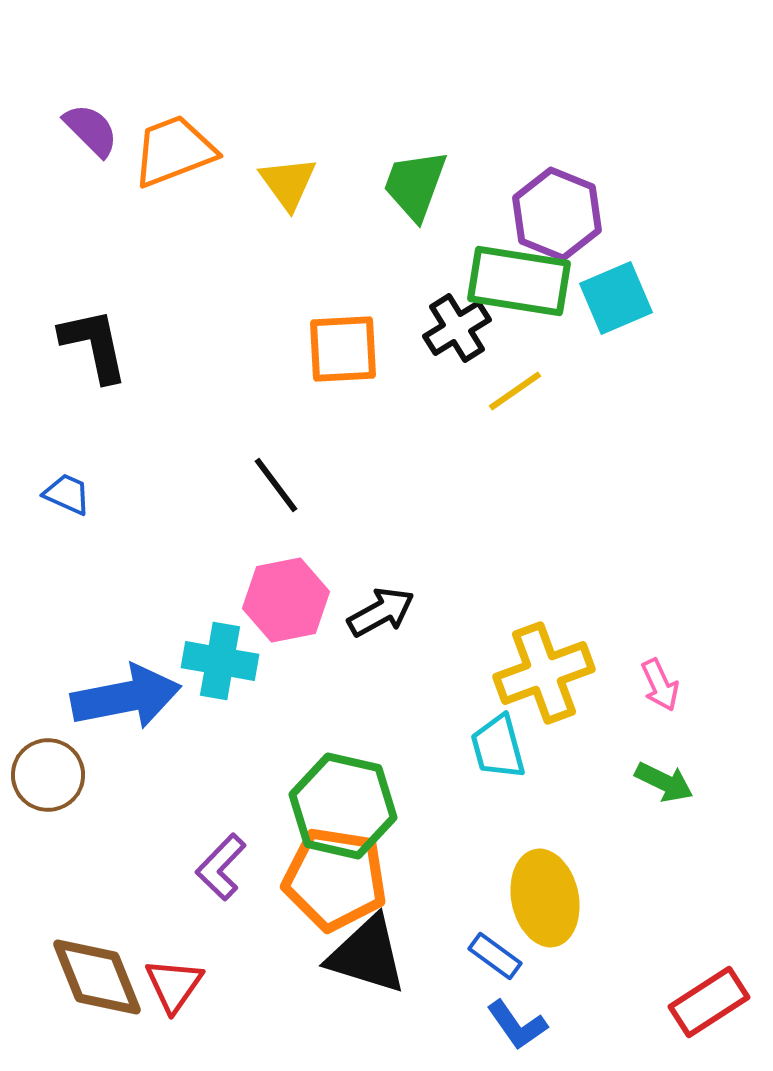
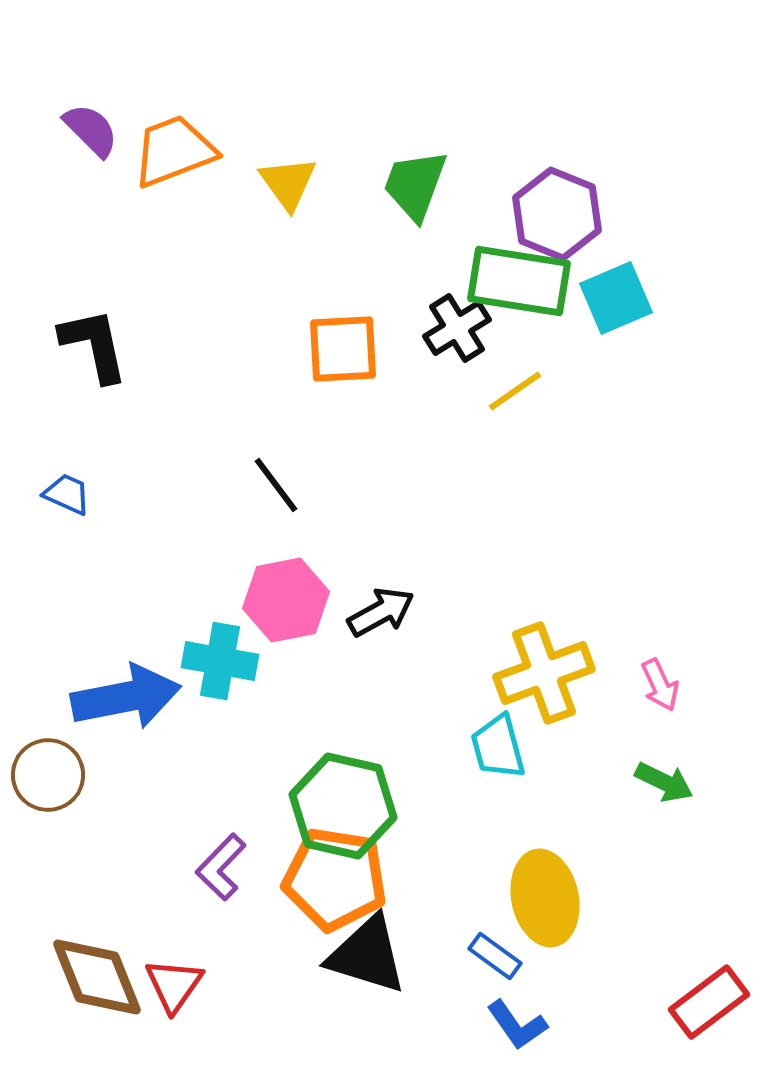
red rectangle: rotated 4 degrees counterclockwise
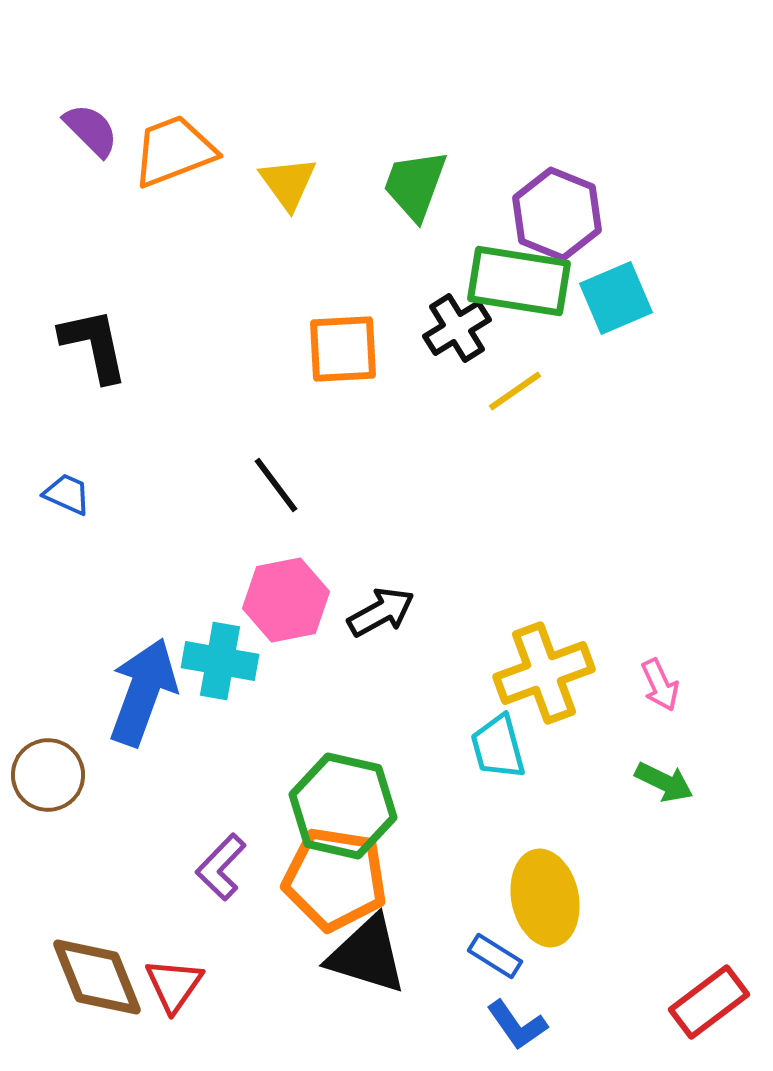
blue arrow: moved 17 px right, 5 px up; rotated 59 degrees counterclockwise
blue rectangle: rotated 4 degrees counterclockwise
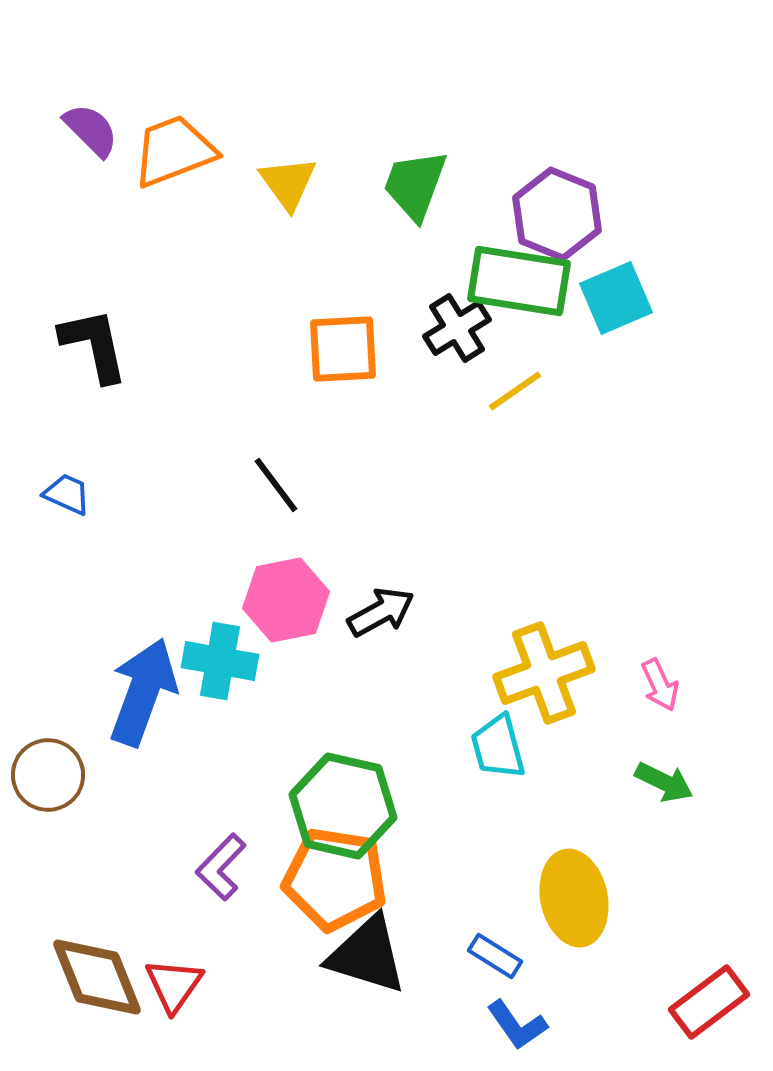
yellow ellipse: moved 29 px right
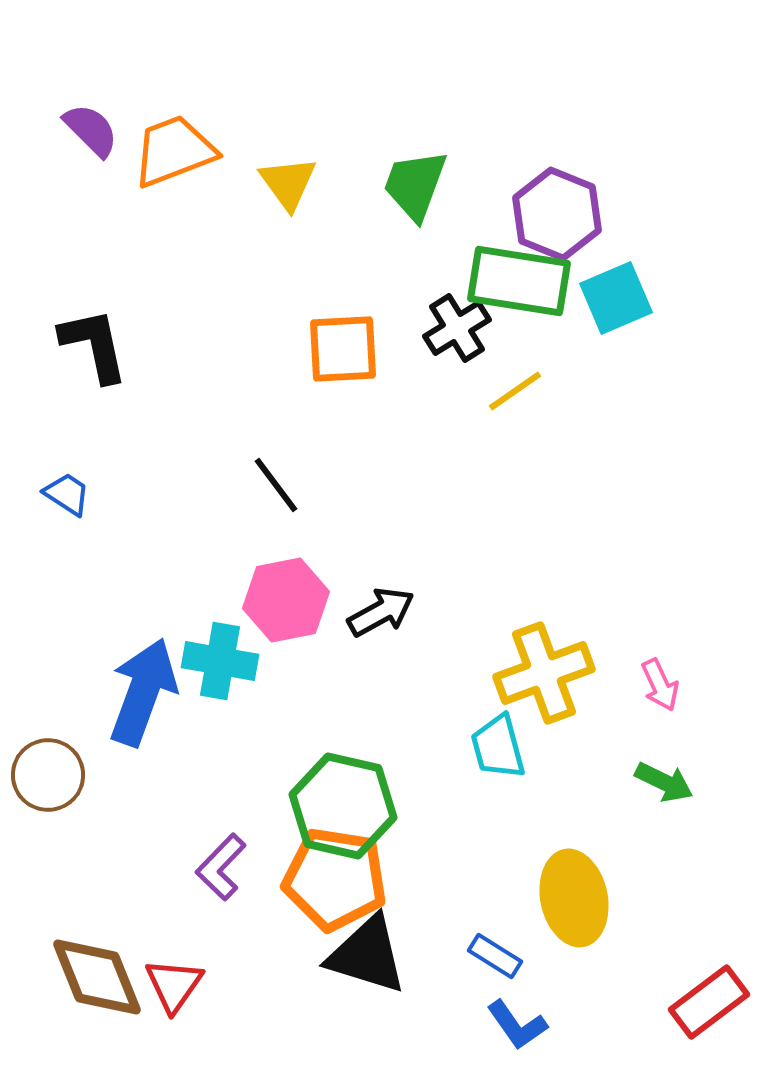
blue trapezoid: rotated 9 degrees clockwise
